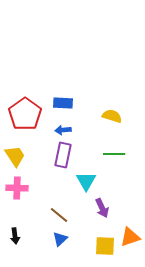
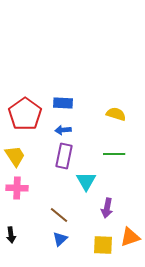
yellow semicircle: moved 4 px right, 2 px up
purple rectangle: moved 1 px right, 1 px down
purple arrow: moved 5 px right; rotated 36 degrees clockwise
black arrow: moved 4 px left, 1 px up
yellow square: moved 2 px left, 1 px up
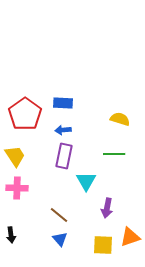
yellow semicircle: moved 4 px right, 5 px down
blue triangle: rotated 28 degrees counterclockwise
